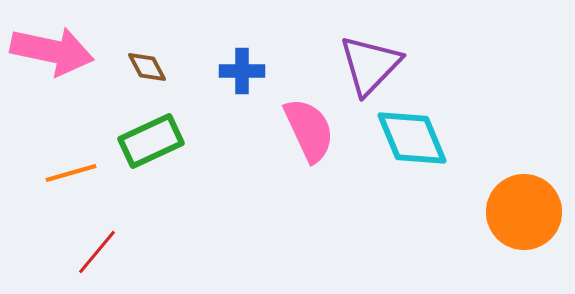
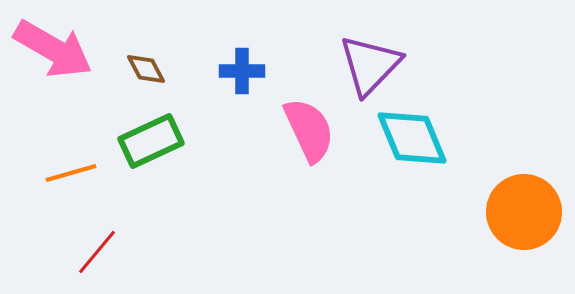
pink arrow: moved 1 px right, 2 px up; rotated 18 degrees clockwise
brown diamond: moved 1 px left, 2 px down
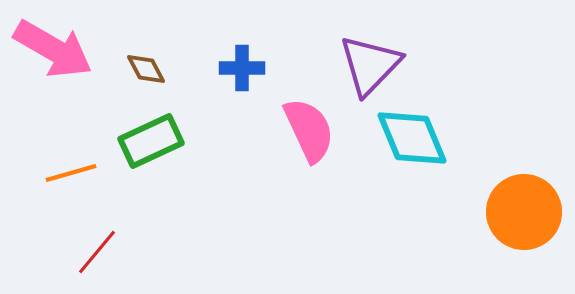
blue cross: moved 3 px up
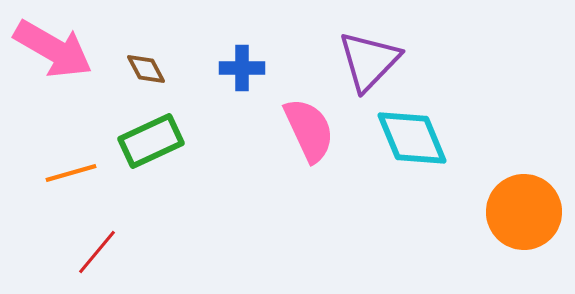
purple triangle: moved 1 px left, 4 px up
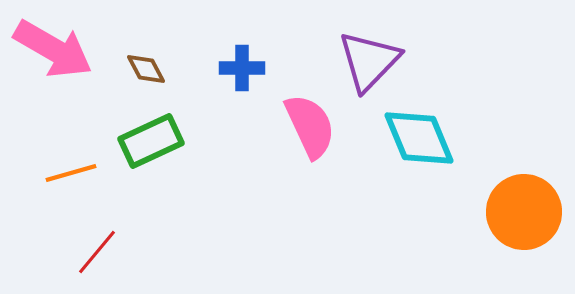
pink semicircle: moved 1 px right, 4 px up
cyan diamond: moved 7 px right
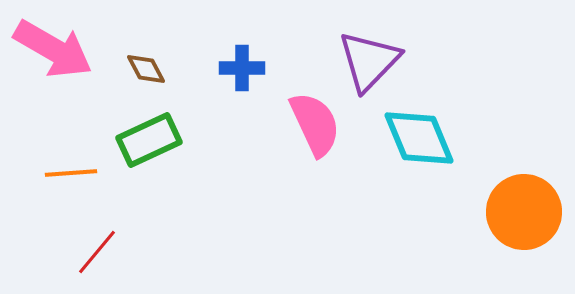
pink semicircle: moved 5 px right, 2 px up
green rectangle: moved 2 px left, 1 px up
orange line: rotated 12 degrees clockwise
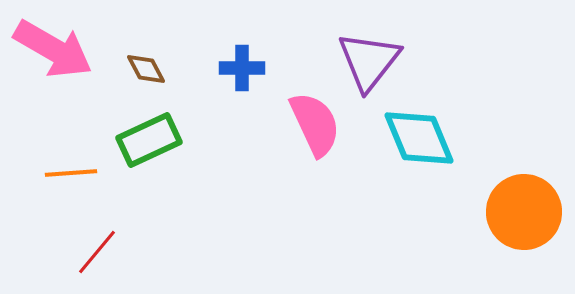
purple triangle: rotated 6 degrees counterclockwise
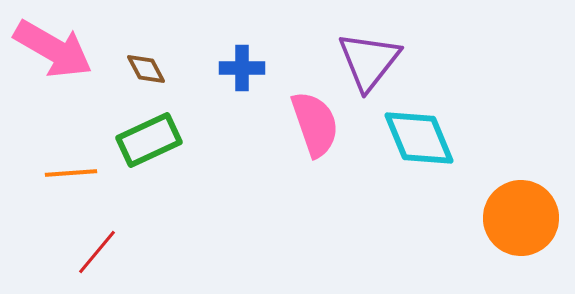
pink semicircle: rotated 6 degrees clockwise
orange circle: moved 3 px left, 6 px down
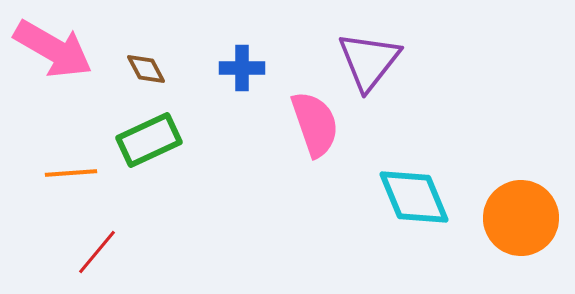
cyan diamond: moved 5 px left, 59 px down
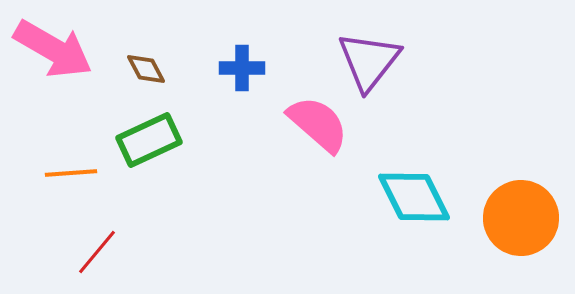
pink semicircle: moved 3 px right; rotated 30 degrees counterclockwise
cyan diamond: rotated 4 degrees counterclockwise
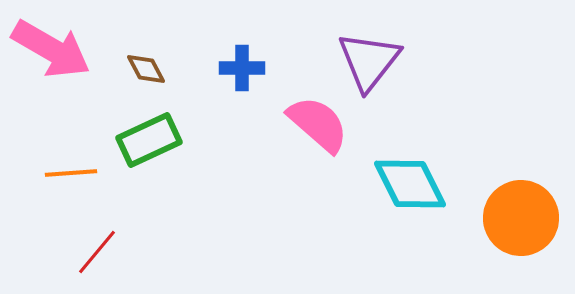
pink arrow: moved 2 px left
cyan diamond: moved 4 px left, 13 px up
